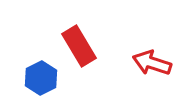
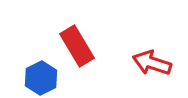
red rectangle: moved 2 px left
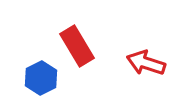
red arrow: moved 6 px left
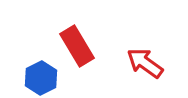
red arrow: moved 1 px left; rotated 18 degrees clockwise
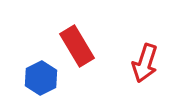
red arrow: rotated 108 degrees counterclockwise
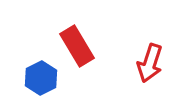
red arrow: moved 5 px right
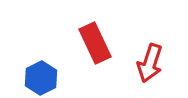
red rectangle: moved 18 px right, 3 px up; rotated 6 degrees clockwise
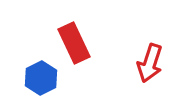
red rectangle: moved 21 px left
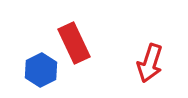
blue hexagon: moved 8 px up
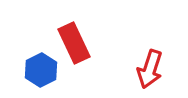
red arrow: moved 6 px down
